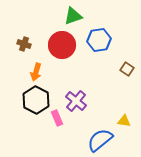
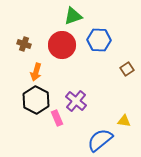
blue hexagon: rotated 10 degrees clockwise
brown square: rotated 24 degrees clockwise
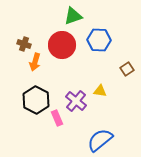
orange arrow: moved 1 px left, 10 px up
yellow triangle: moved 24 px left, 30 px up
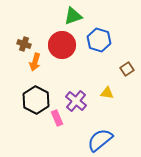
blue hexagon: rotated 15 degrees clockwise
yellow triangle: moved 7 px right, 2 px down
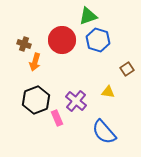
green triangle: moved 15 px right
blue hexagon: moved 1 px left
red circle: moved 5 px up
yellow triangle: moved 1 px right, 1 px up
black hexagon: rotated 12 degrees clockwise
blue semicircle: moved 4 px right, 8 px up; rotated 92 degrees counterclockwise
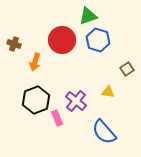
brown cross: moved 10 px left
